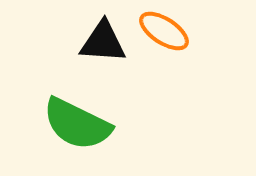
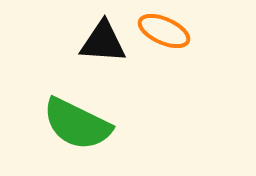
orange ellipse: rotated 9 degrees counterclockwise
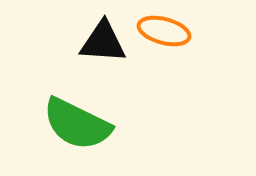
orange ellipse: rotated 9 degrees counterclockwise
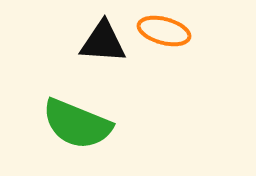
green semicircle: rotated 4 degrees counterclockwise
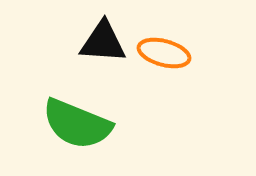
orange ellipse: moved 22 px down
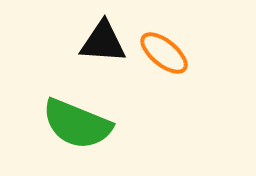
orange ellipse: rotated 24 degrees clockwise
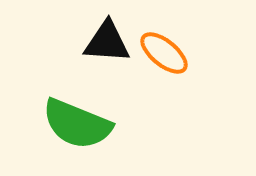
black triangle: moved 4 px right
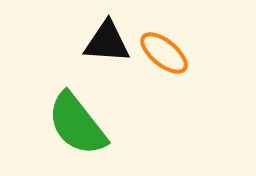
green semicircle: rotated 30 degrees clockwise
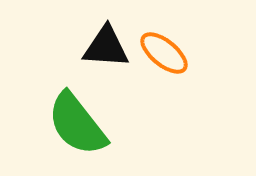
black triangle: moved 1 px left, 5 px down
